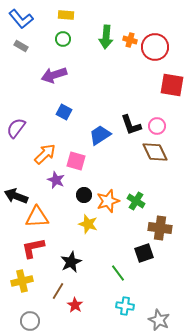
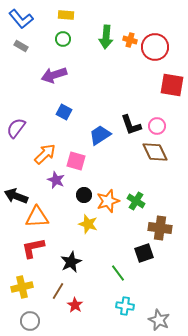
yellow cross: moved 6 px down
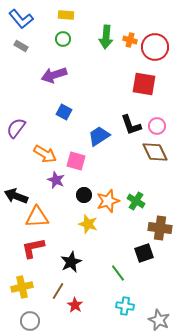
red square: moved 28 px left, 1 px up
blue trapezoid: moved 1 px left, 1 px down
orange arrow: rotated 75 degrees clockwise
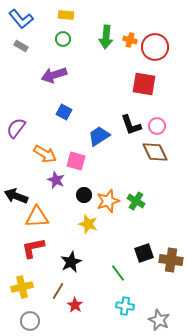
brown cross: moved 11 px right, 32 px down
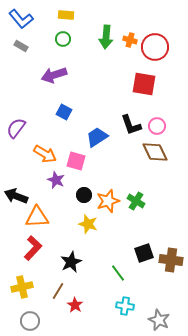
blue trapezoid: moved 2 px left, 1 px down
red L-shape: rotated 145 degrees clockwise
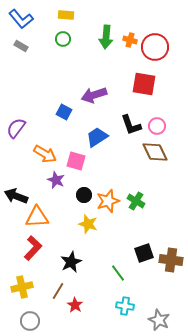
purple arrow: moved 40 px right, 20 px down
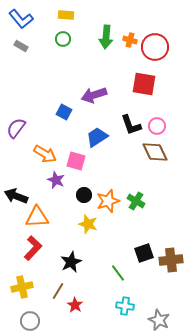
brown cross: rotated 15 degrees counterclockwise
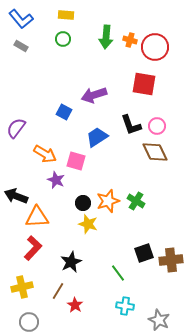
black circle: moved 1 px left, 8 px down
gray circle: moved 1 px left, 1 px down
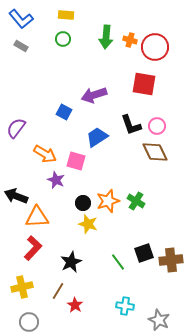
green line: moved 11 px up
